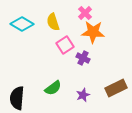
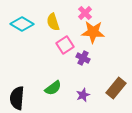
brown rectangle: rotated 25 degrees counterclockwise
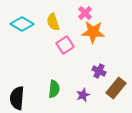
purple cross: moved 16 px right, 13 px down
green semicircle: moved 1 px right, 1 px down; rotated 48 degrees counterclockwise
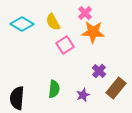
yellow semicircle: rotated 12 degrees counterclockwise
purple cross: rotated 16 degrees clockwise
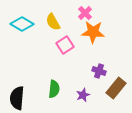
purple cross: rotated 24 degrees counterclockwise
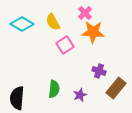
purple star: moved 3 px left
